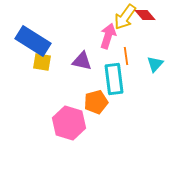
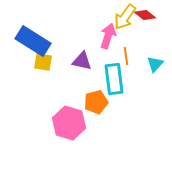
red diamond: rotated 10 degrees counterclockwise
yellow square: moved 1 px right
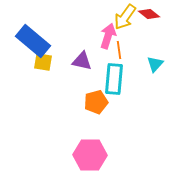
red diamond: moved 4 px right, 1 px up
blue rectangle: rotated 8 degrees clockwise
orange line: moved 7 px left, 6 px up
cyan rectangle: rotated 12 degrees clockwise
pink hexagon: moved 21 px right, 32 px down; rotated 16 degrees counterclockwise
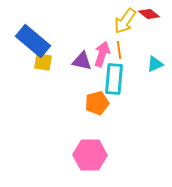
yellow arrow: moved 4 px down
pink arrow: moved 6 px left, 18 px down
cyan triangle: rotated 24 degrees clockwise
orange pentagon: moved 1 px right, 1 px down
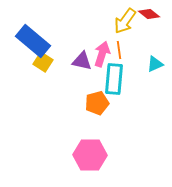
yellow square: rotated 24 degrees clockwise
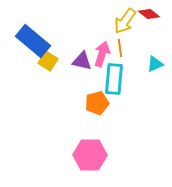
orange line: moved 1 px right, 2 px up
yellow square: moved 5 px right, 1 px up
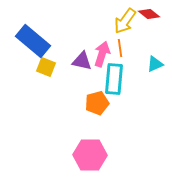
yellow square: moved 2 px left, 6 px down; rotated 12 degrees counterclockwise
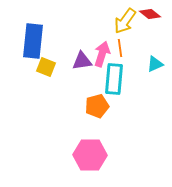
red diamond: moved 1 px right
blue rectangle: rotated 56 degrees clockwise
purple triangle: rotated 20 degrees counterclockwise
orange pentagon: moved 3 px down
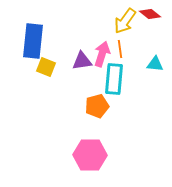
orange line: moved 1 px down
cyan triangle: rotated 30 degrees clockwise
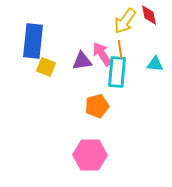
red diamond: moved 1 px left, 1 px down; rotated 40 degrees clockwise
pink arrow: rotated 50 degrees counterclockwise
cyan rectangle: moved 3 px right, 7 px up
